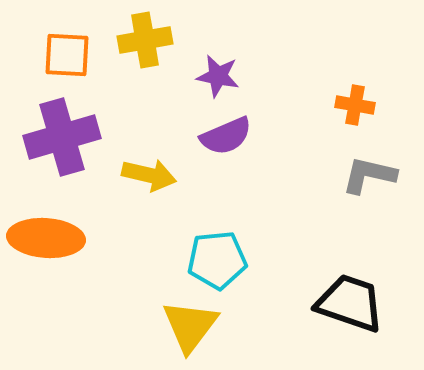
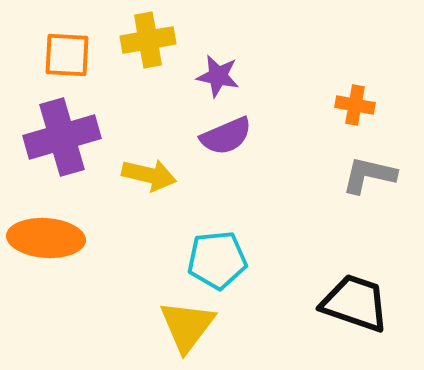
yellow cross: moved 3 px right
black trapezoid: moved 5 px right
yellow triangle: moved 3 px left
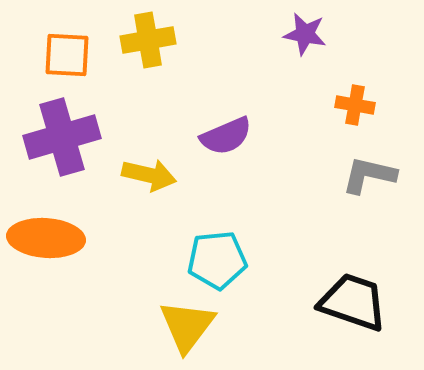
purple star: moved 87 px right, 42 px up
black trapezoid: moved 2 px left, 1 px up
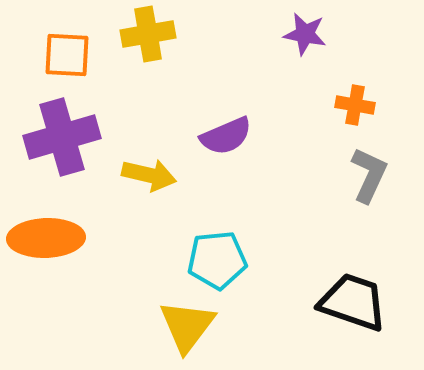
yellow cross: moved 6 px up
gray L-shape: rotated 102 degrees clockwise
orange ellipse: rotated 6 degrees counterclockwise
